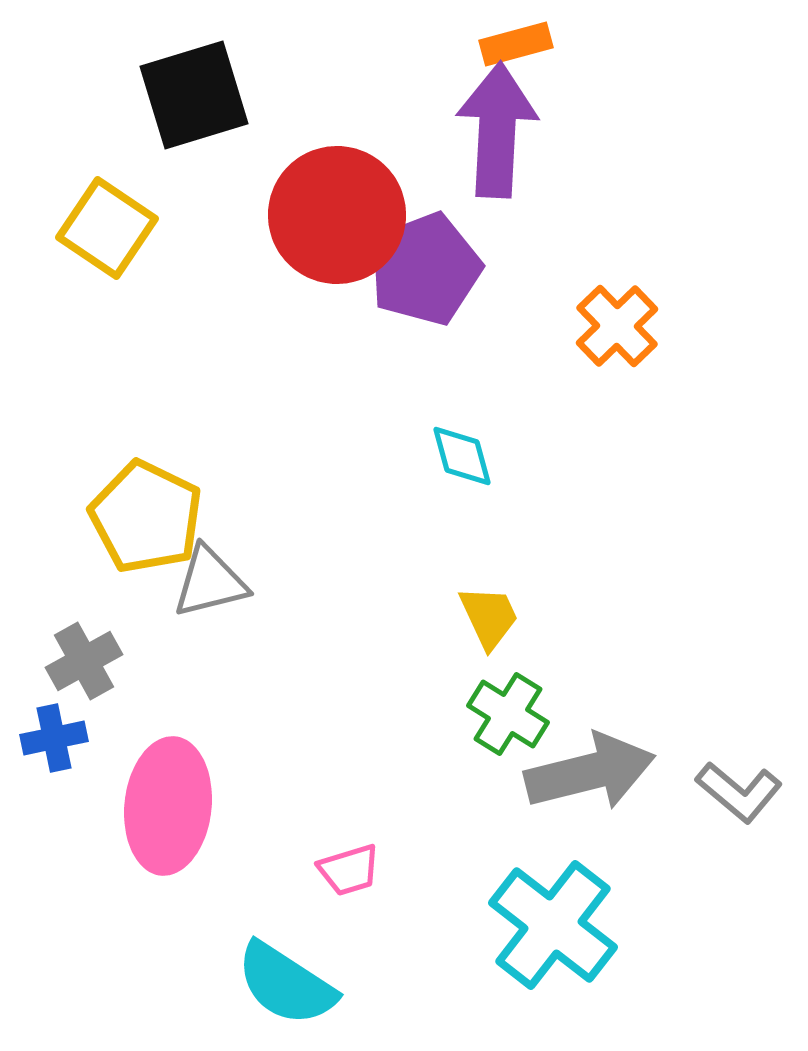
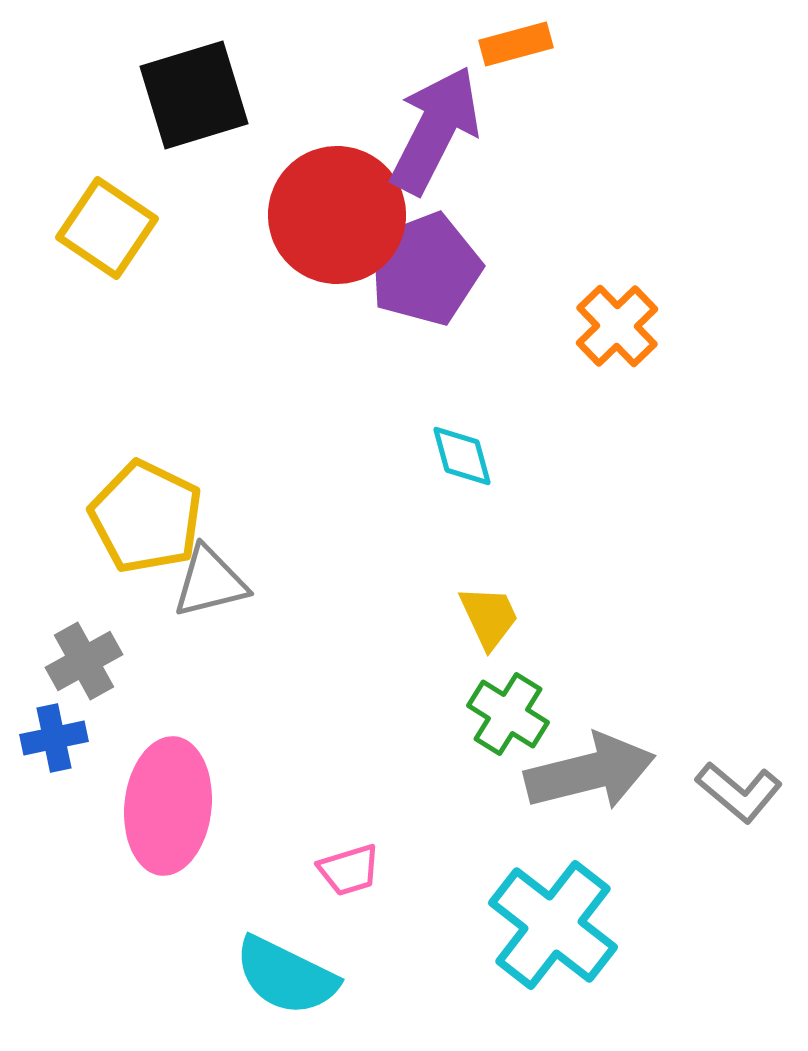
purple arrow: moved 62 px left; rotated 24 degrees clockwise
cyan semicircle: moved 8 px up; rotated 7 degrees counterclockwise
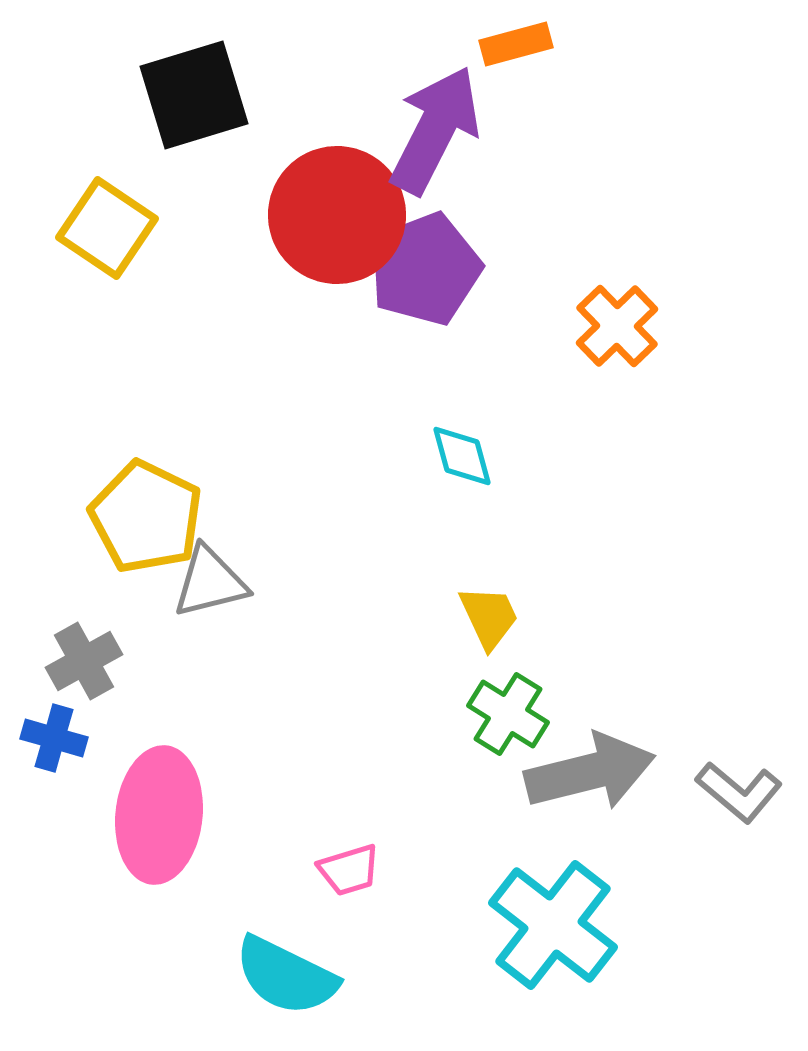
blue cross: rotated 28 degrees clockwise
pink ellipse: moved 9 px left, 9 px down
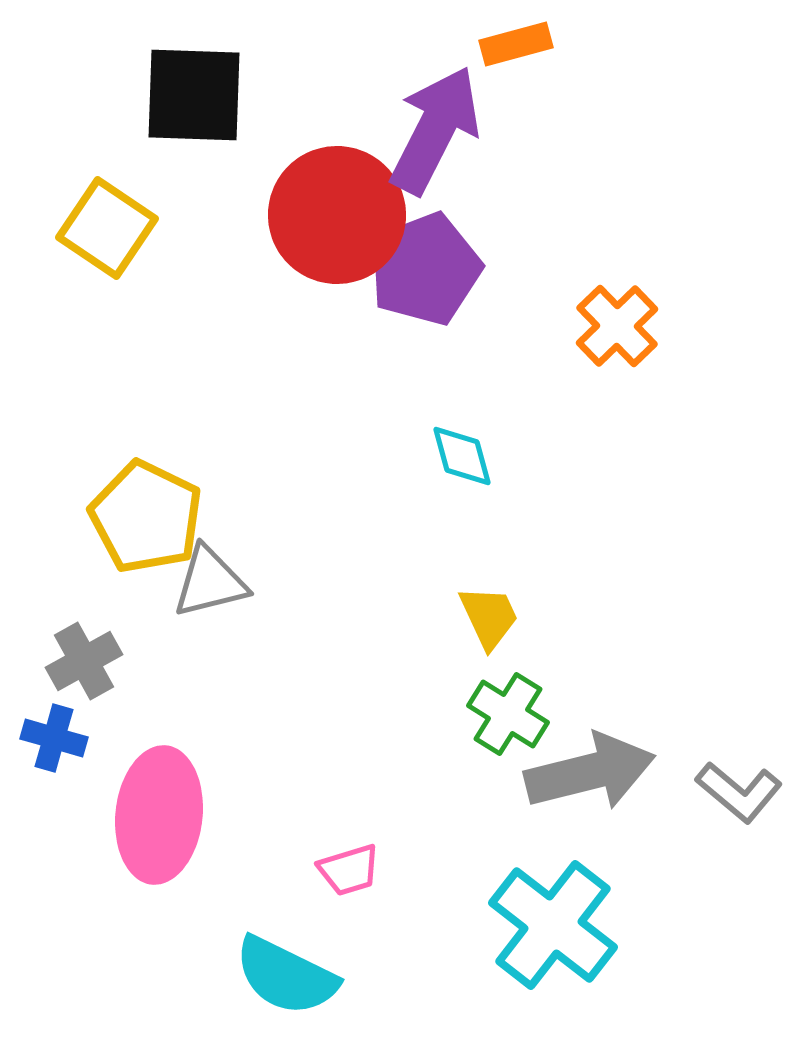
black square: rotated 19 degrees clockwise
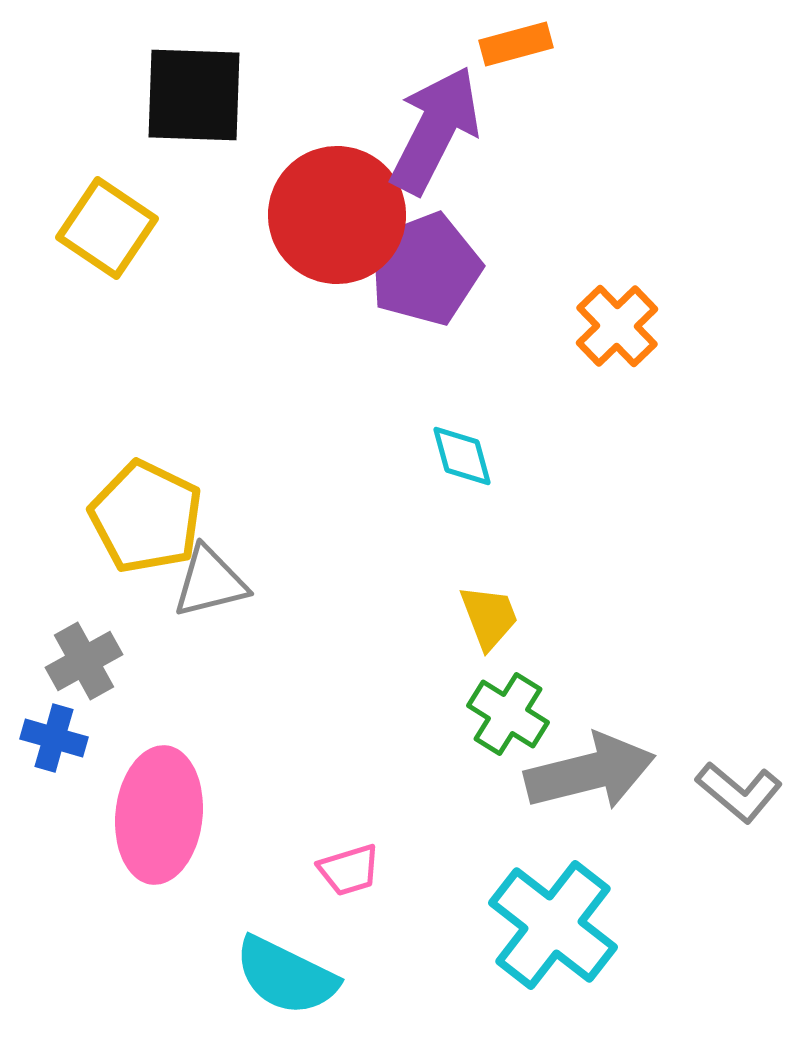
yellow trapezoid: rotated 4 degrees clockwise
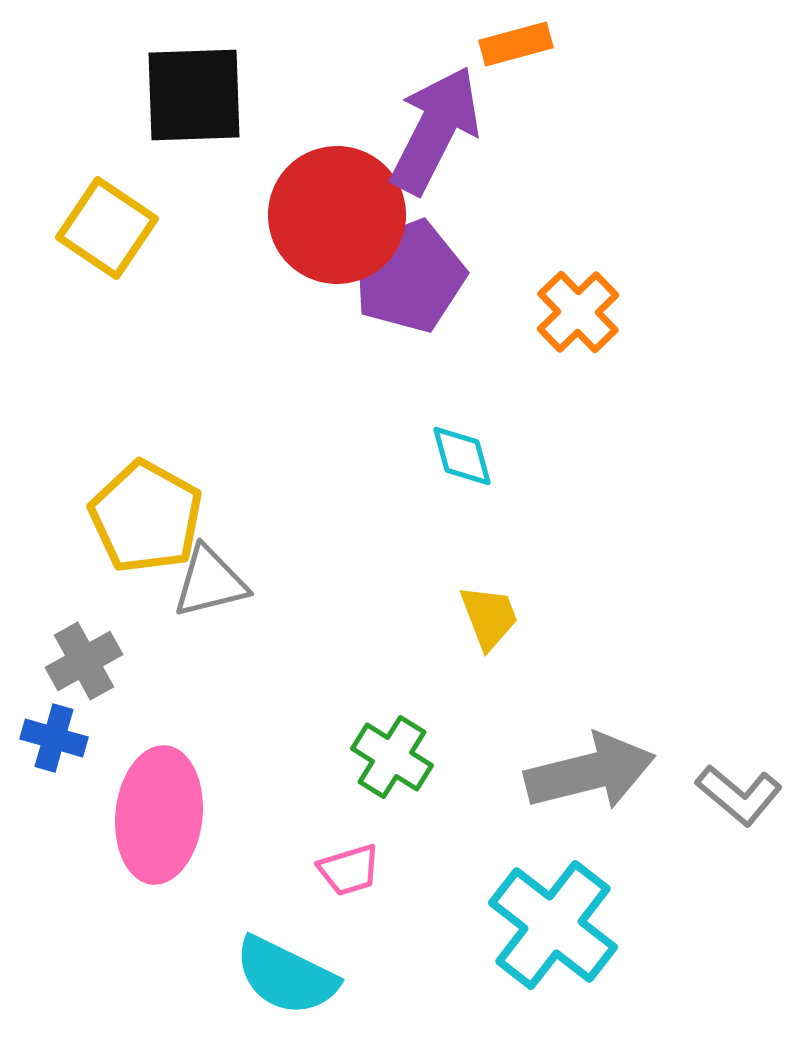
black square: rotated 4 degrees counterclockwise
purple pentagon: moved 16 px left, 7 px down
orange cross: moved 39 px left, 14 px up
yellow pentagon: rotated 3 degrees clockwise
green cross: moved 116 px left, 43 px down
gray L-shape: moved 3 px down
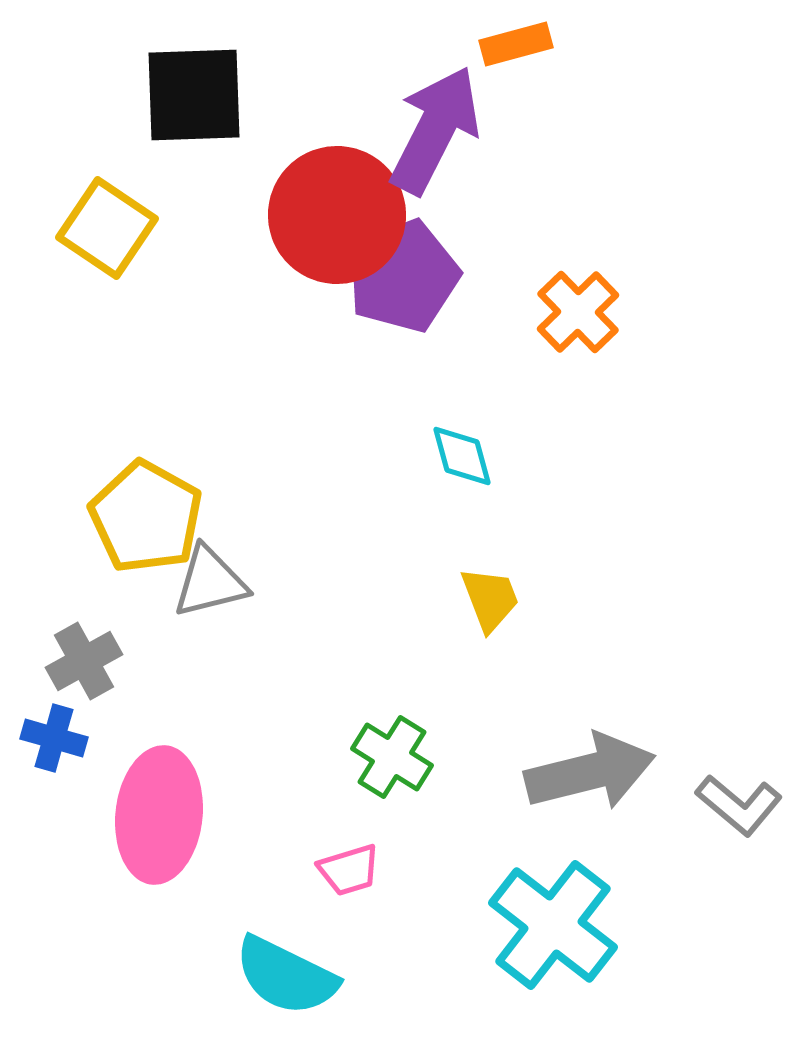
purple pentagon: moved 6 px left
yellow trapezoid: moved 1 px right, 18 px up
gray L-shape: moved 10 px down
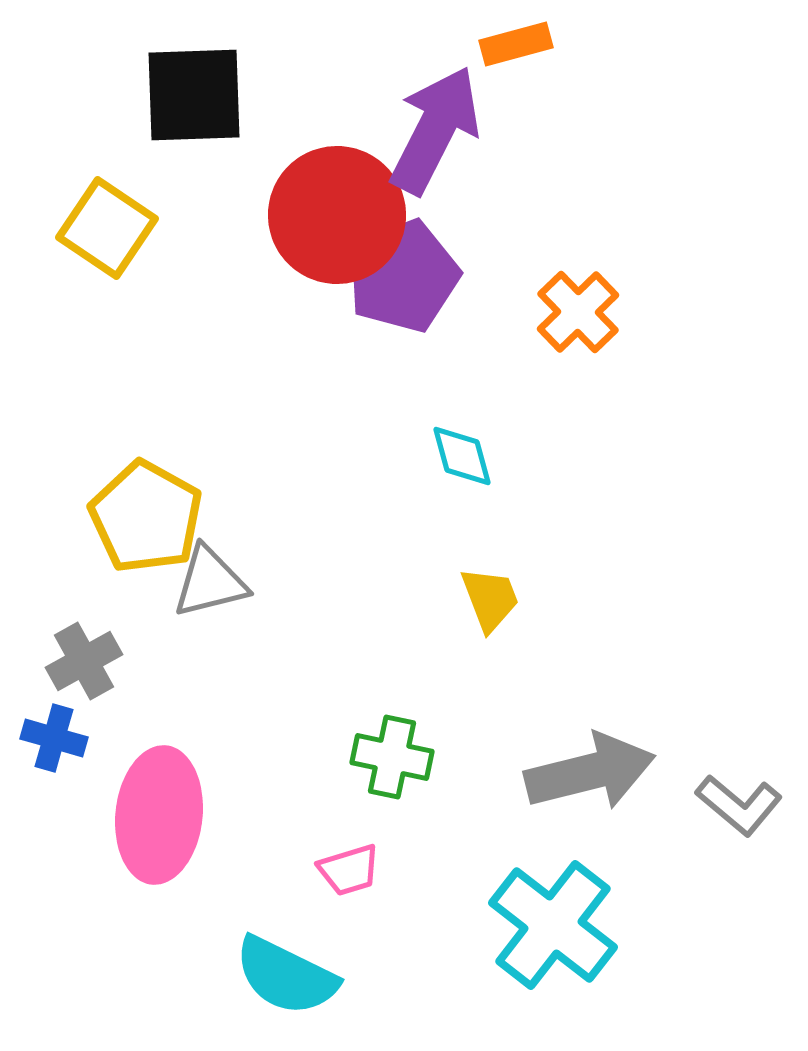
green cross: rotated 20 degrees counterclockwise
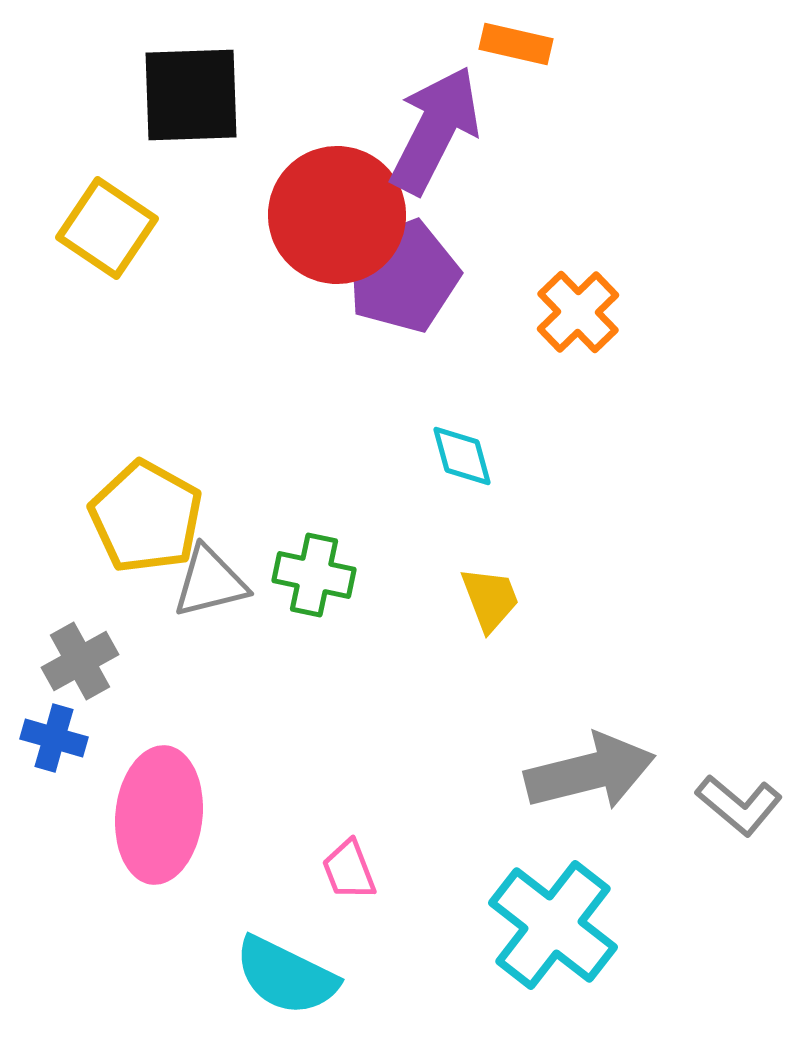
orange rectangle: rotated 28 degrees clockwise
black square: moved 3 px left
gray cross: moved 4 px left
green cross: moved 78 px left, 182 px up
pink trapezoid: rotated 86 degrees clockwise
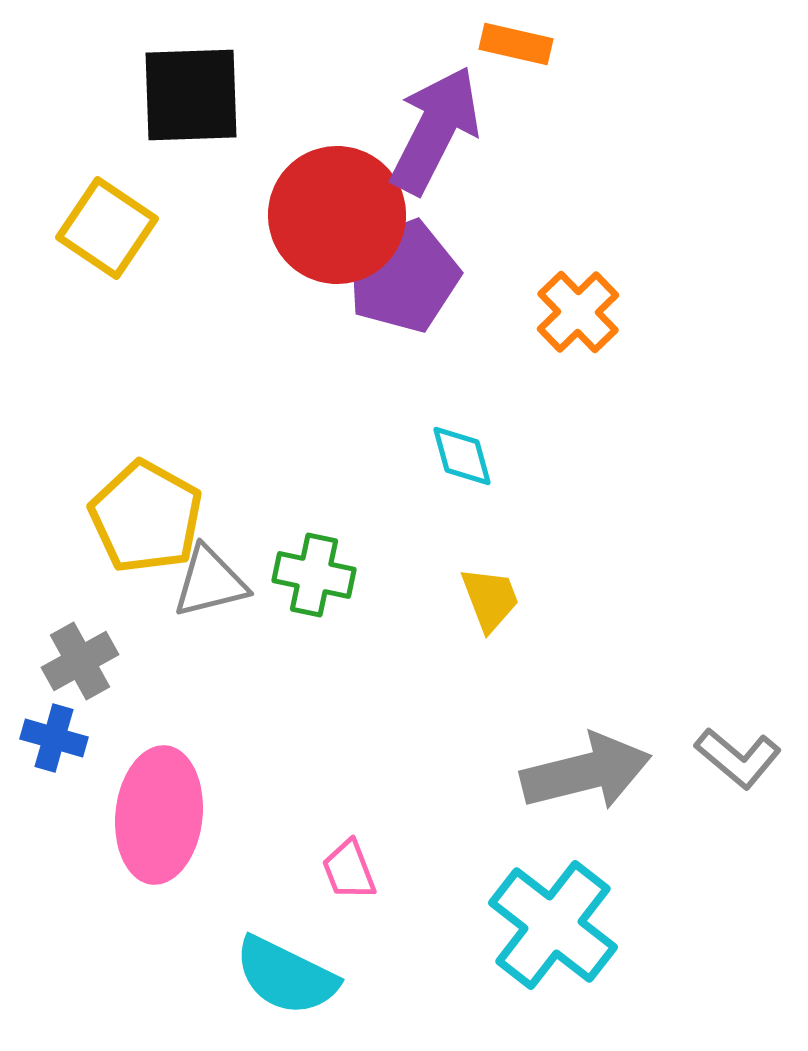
gray arrow: moved 4 px left
gray L-shape: moved 1 px left, 47 px up
